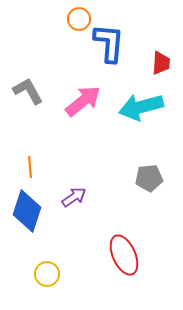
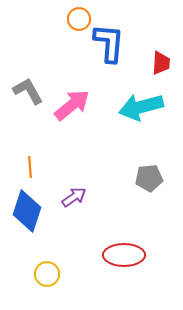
pink arrow: moved 11 px left, 4 px down
red ellipse: rotated 66 degrees counterclockwise
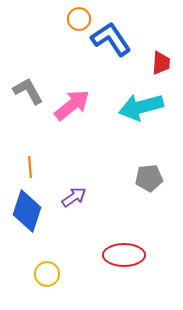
blue L-shape: moved 2 px right, 4 px up; rotated 39 degrees counterclockwise
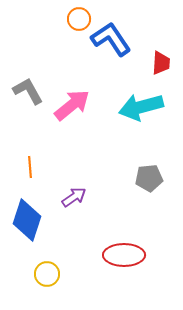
blue diamond: moved 9 px down
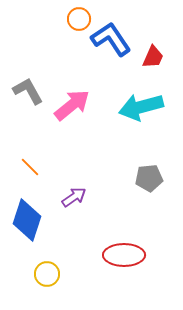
red trapezoid: moved 8 px left, 6 px up; rotated 20 degrees clockwise
orange line: rotated 40 degrees counterclockwise
